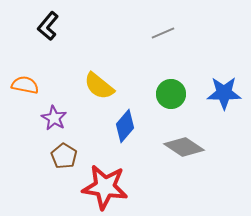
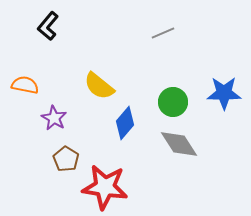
green circle: moved 2 px right, 8 px down
blue diamond: moved 3 px up
gray diamond: moved 5 px left, 3 px up; rotated 24 degrees clockwise
brown pentagon: moved 2 px right, 3 px down
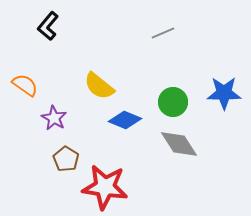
orange semicircle: rotated 24 degrees clockwise
blue diamond: moved 3 px up; rotated 72 degrees clockwise
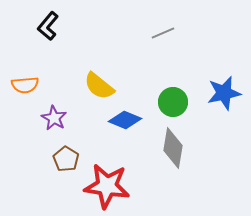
orange semicircle: rotated 140 degrees clockwise
blue star: rotated 12 degrees counterclockwise
gray diamond: moved 6 px left, 4 px down; rotated 42 degrees clockwise
red star: moved 2 px right, 1 px up
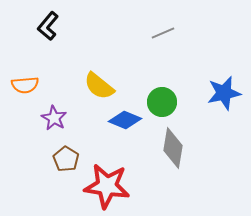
green circle: moved 11 px left
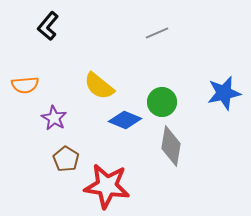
gray line: moved 6 px left
gray diamond: moved 2 px left, 2 px up
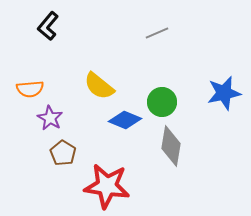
orange semicircle: moved 5 px right, 4 px down
purple star: moved 4 px left
brown pentagon: moved 3 px left, 6 px up
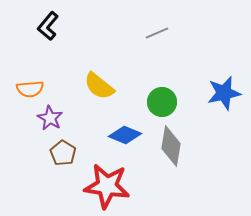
blue diamond: moved 15 px down
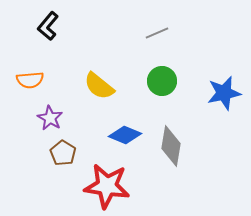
orange semicircle: moved 9 px up
green circle: moved 21 px up
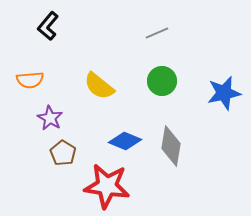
blue diamond: moved 6 px down
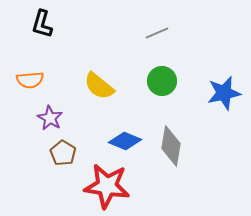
black L-shape: moved 6 px left, 2 px up; rotated 24 degrees counterclockwise
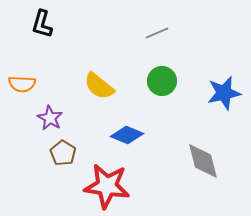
orange semicircle: moved 8 px left, 4 px down; rotated 8 degrees clockwise
blue diamond: moved 2 px right, 6 px up
gray diamond: moved 32 px right, 15 px down; rotated 24 degrees counterclockwise
